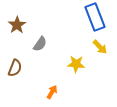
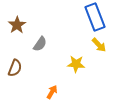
yellow arrow: moved 1 px left, 2 px up
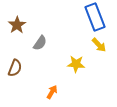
gray semicircle: moved 1 px up
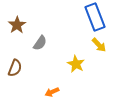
yellow star: rotated 24 degrees clockwise
orange arrow: rotated 144 degrees counterclockwise
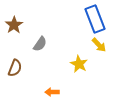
blue rectangle: moved 2 px down
brown star: moved 3 px left
gray semicircle: moved 1 px down
yellow star: moved 3 px right
orange arrow: rotated 24 degrees clockwise
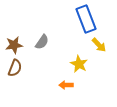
blue rectangle: moved 9 px left
brown star: moved 20 px down; rotated 24 degrees clockwise
gray semicircle: moved 2 px right, 2 px up
orange arrow: moved 14 px right, 7 px up
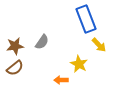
brown star: moved 1 px right, 1 px down
brown semicircle: rotated 30 degrees clockwise
orange arrow: moved 5 px left, 5 px up
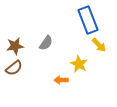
blue rectangle: moved 2 px right, 1 px down
gray semicircle: moved 4 px right, 1 px down
brown semicircle: moved 1 px left
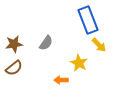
brown star: moved 1 px left, 2 px up
yellow star: moved 1 px up
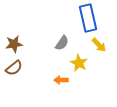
blue rectangle: moved 2 px up; rotated 8 degrees clockwise
gray semicircle: moved 16 px right
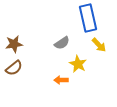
gray semicircle: rotated 21 degrees clockwise
yellow star: moved 1 px left, 1 px down
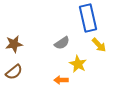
brown semicircle: moved 4 px down
